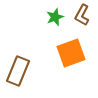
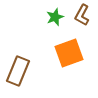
orange square: moved 2 px left
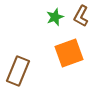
brown L-shape: moved 1 px left, 1 px down
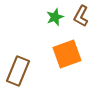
orange square: moved 2 px left, 1 px down
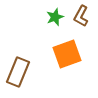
brown rectangle: moved 1 px down
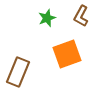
green star: moved 8 px left, 1 px down
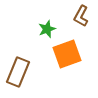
green star: moved 11 px down
